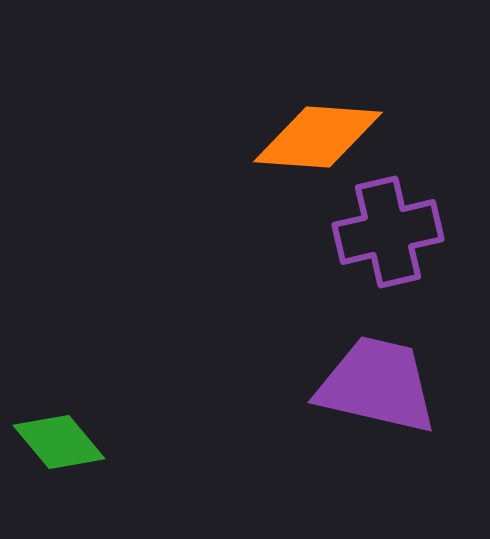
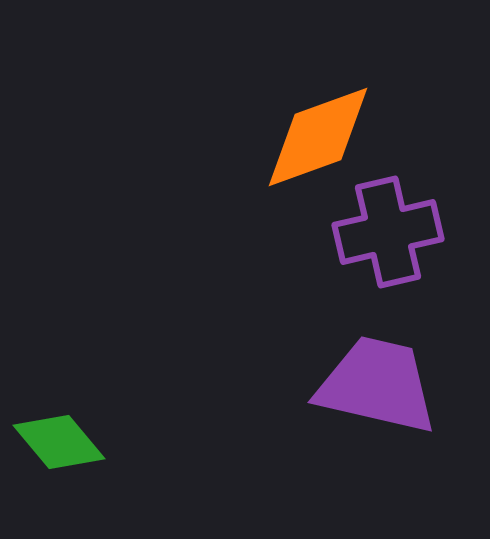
orange diamond: rotated 24 degrees counterclockwise
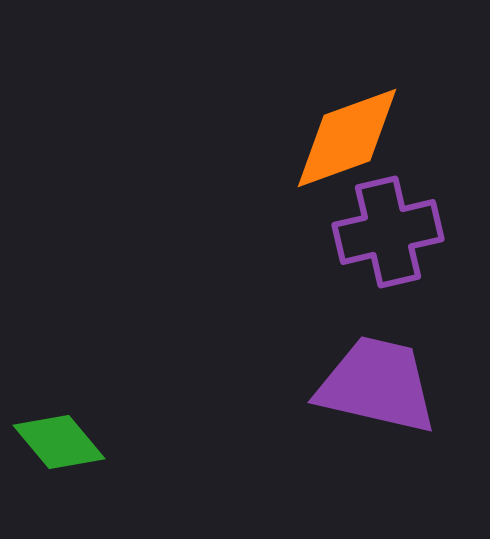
orange diamond: moved 29 px right, 1 px down
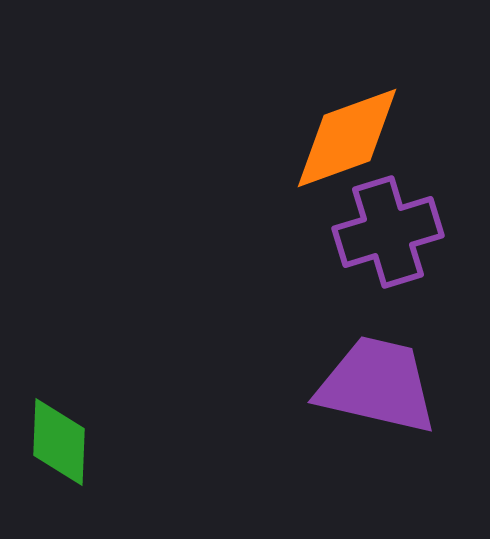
purple cross: rotated 4 degrees counterclockwise
green diamond: rotated 42 degrees clockwise
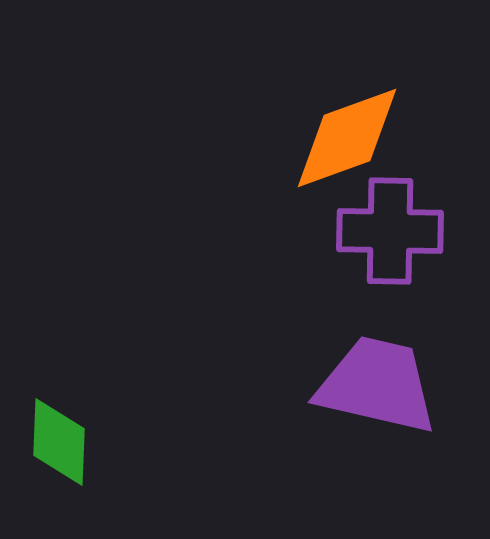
purple cross: moved 2 px right, 1 px up; rotated 18 degrees clockwise
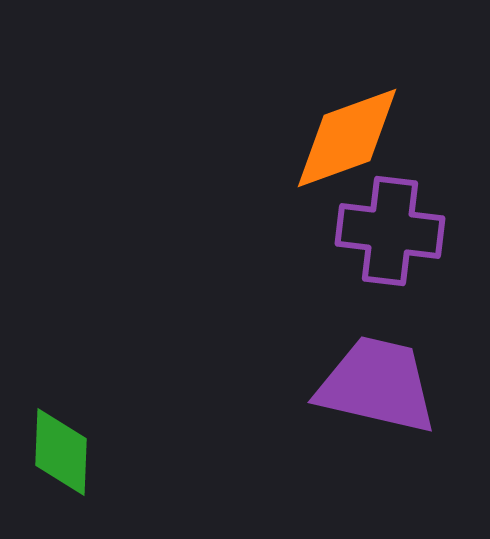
purple cross: rotated 6 degrees clockwise
green diamond: moved 2 px right, 10 px down
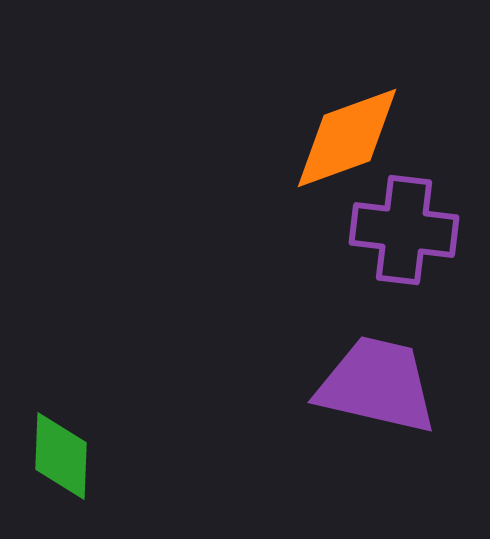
purple cross: moved 14 px right, 1 px up
green diamond: moved 4 px down
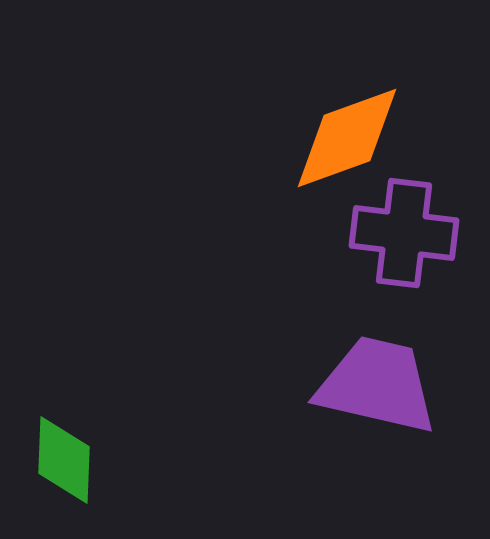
purple cross: moved 3 px down
green diamond: moved 3 px right, 4 px down
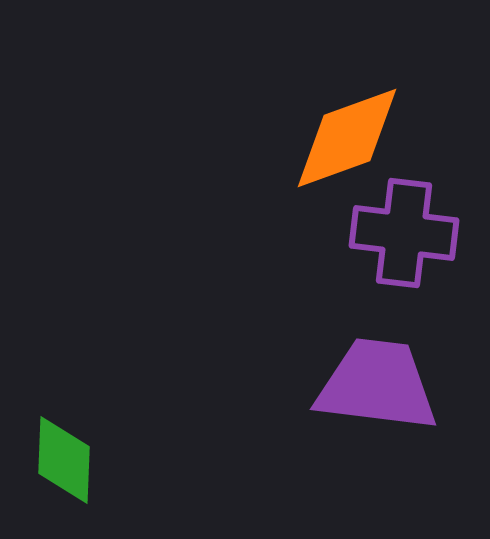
purple trapezoid: rotated 6 degrees counterclockwise
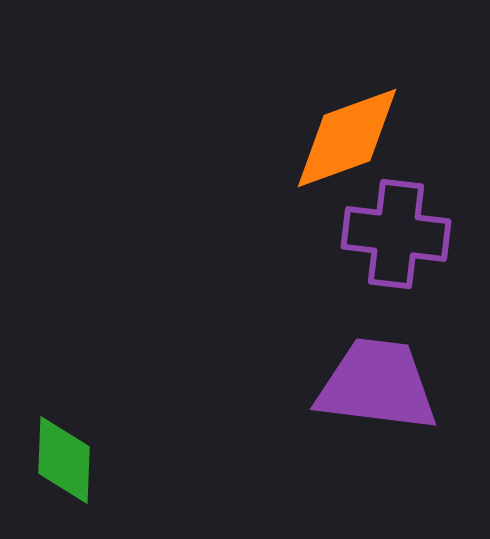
purple cross: moved 8 px left, 1 px down
